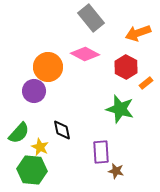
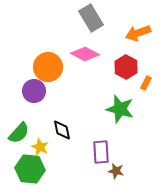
gray rectangle: rotated 8 degrees clockwise
orange rectangle: rotated 24 degrees counterclockwise
green hexagon: moved 2 px left, 1 px up
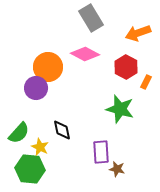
orange rectangle: moved 1 px up
purple circle: moved 2 px right, 3 px up
brown star: moved 1 px right, 2 px up
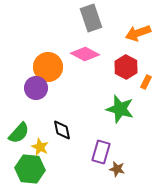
gray rectangle: rotated 12 degrees clockwise
purple rectangle: rotated 20 degrees clockwise
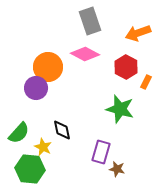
gray rectangle: moved 1 px left, 3 px down
yellow star: moved 3 px right
